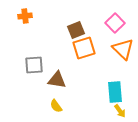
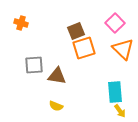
orange cross: moved 4 px left, 7 px down; rotated 24 degrees clockwise
brown square: moved 1 px down
brown triangle: moved 4 px up
yellow semicircle: rotated 32 degrees counterclockwise
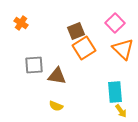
orange cross: rotated 16 degrees clockwise
orange square: rotated 15 degrees counterclockwise
yellow arrow: moved 1 px right
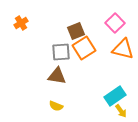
orange cross: rotated 24 degrees clockwise
orange triangle: rotated 30 degrees counterclockwise
gray square: moved 27 px right, 13 px up
cyan rectangle: moved 4 px down; rotated 60 degrees clockwise
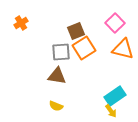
yellow arrow: moved 10 px left
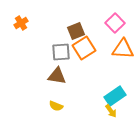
orange triangle: rotated 10 degrees counterclockwise
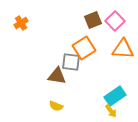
pink square: moved 2 px up
brown square: moved 17 px right, 11 px up
gray square: moved 10 px right, 10 px down; rotated 12 degrees clockwise
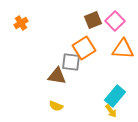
cyan rectangle: rotated 15 degrees counterclockwise
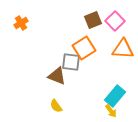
brown triangle: rotated 12 degrees clockwise
yellow semicircle: rotated 32 degrees clockwise
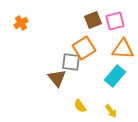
pink square: rotated 30 degrees clockwise
brown triangle: moved 2 px down; rotated 30 degrees clockwise
cyan rectangle: moved 20 px up
yellow semicircle: moved 24 px right
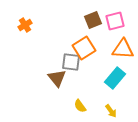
orange cross: moved 4 px right, 2 px down
cyan rectangle: moved 2 px down
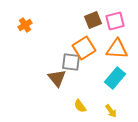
orange triangle: moved 6 px left
